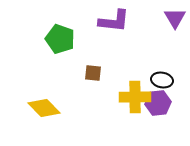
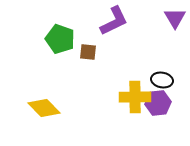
purple L-shape: rotated 32 degrees counterclockwise
brown square: moved 5 px left, 21 px up
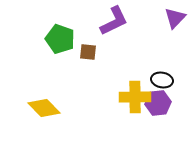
purple triangle: rotated 15 degrees clockwise
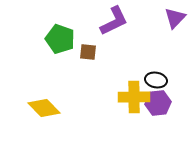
black ellipse: moved 6 px left
yellow cross: moved 1 px left
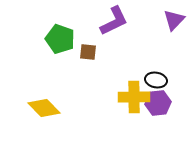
purple triangle: moved 1 px left, 2 px down
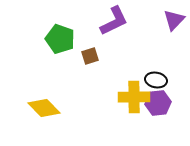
brown square: moved 2 px right, 4 px down; rotated 24 degrees counterclockwise
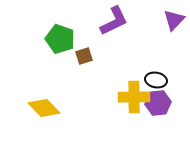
brown square: moved 6 px left
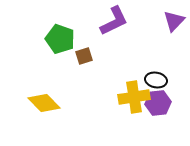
purple triangle: moved 1 px down
yellow cross: rotated 8 degrees counterclockwise
yellow diamond: moved 5 px up
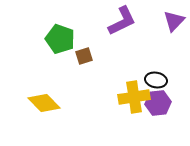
purple L-shape: moved 8 px right
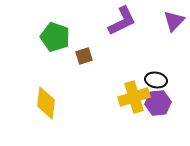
green pentagon: moved 5 px left, 2 px up
yellow cross: rotated 8 degrees counterclockwise
yellow diamond: moved 2 px right; rotated 52 degrees clockwise
